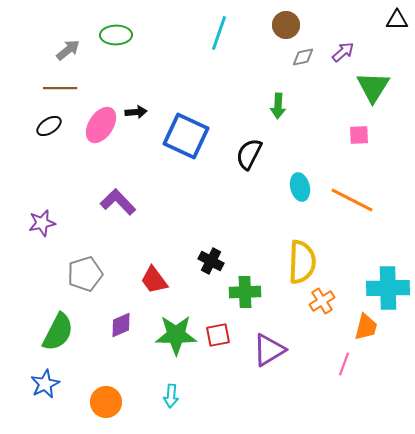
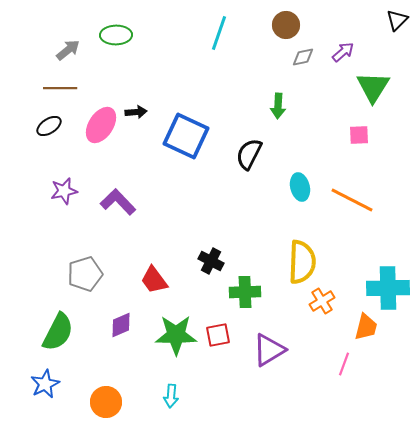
black triangle: rotated 45 degrees counterclockwise
purple star: moved 22 px right, 32 px up
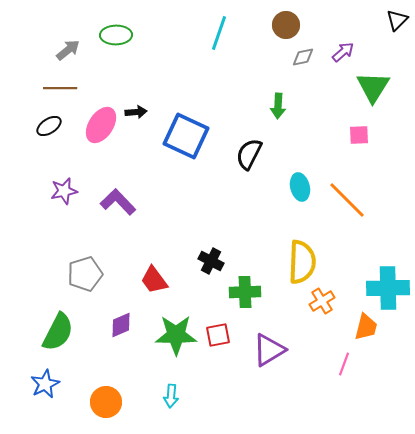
orange line: moved 5 px left; rotated 18 degrees clockwise
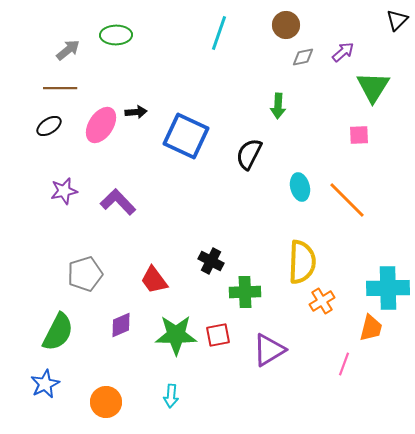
orange trapezoid: moved 5 px right, 1 px down
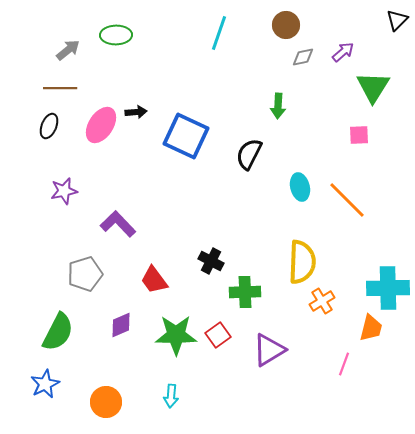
black ellipse: rotated 35 degrees counterclockwise
purple L-shape: moved 22 px down
red square: rotated 25 degrees counterclockwise
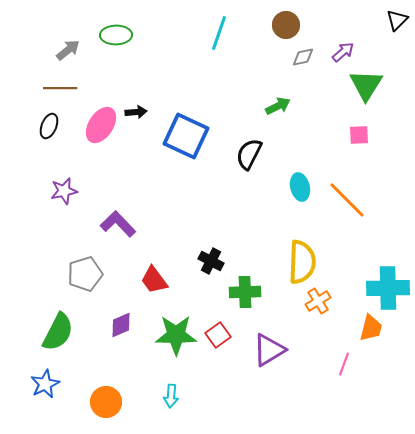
green triangle: moved 7 px left, 2 px up
green arrow: rotated 120 degrees counterclockwise
orange cross: moved 4 px left
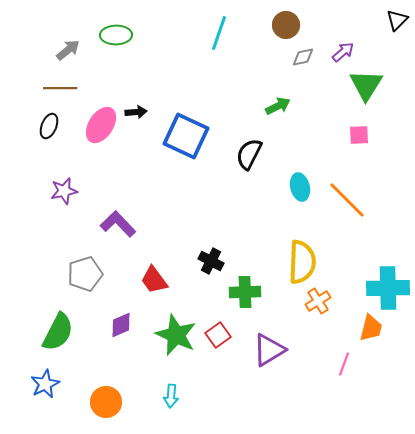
green star: rotated 24 degrees clockwise
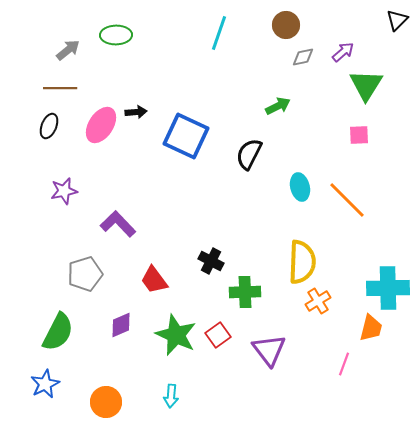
purple triangle: rotated 36 degrees counterclockwise
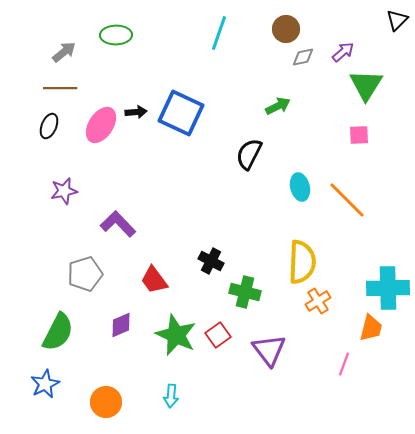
brown circle: moved 4 px down
gray arrow: moved 4 px left, 2 px down
blue square: moved 5 px left, 23 px up
green cross: rotated 16 degrees clockwise
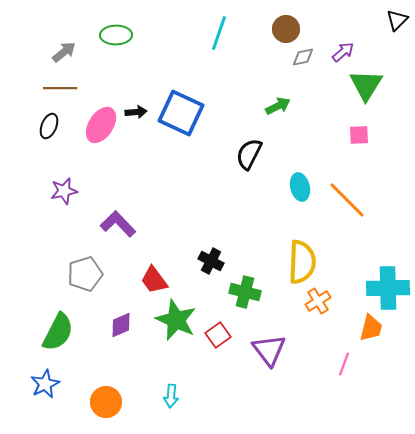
green star: moved 15 px up
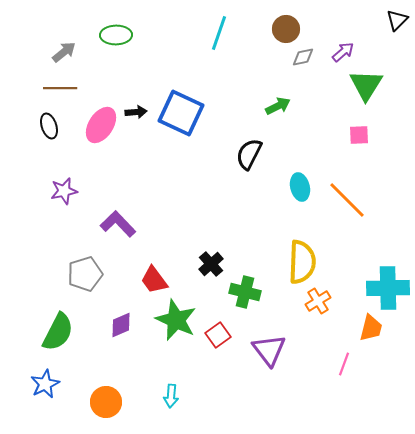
black ellipse: rotated 40 degrees counterclockwise
black cross: moved 3 px down; rotated 20 degrees clockwise
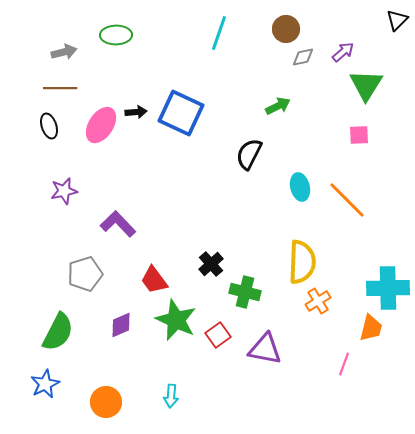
gray arrow: rotated 25 degrees clockwise
purple triangle: moved 4 px left, 1 px up; rotated 42 degrees counterclockwise
